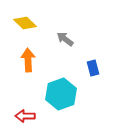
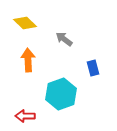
gray arrow: moved 1 px left
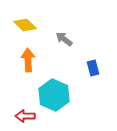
yellow diamond: moved 2 px down
cyan hexagon: moved 7 px left, 1 px down; rotated 16 degrees counterclockwise
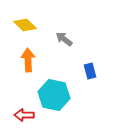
blue rectangle: moved 3 px left, 3 px down
cyan hexagon: rotated 12 degrees counterclockwise
red arrow: moved 1 px left, 1 px up
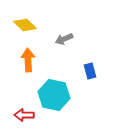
gray arrow: rotated 60 degrees counterclockwise
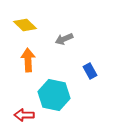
blue rectangle: rotated 14 degrees counterclockwise
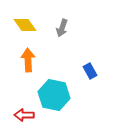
yellow diamond: rotated 10 degrees clockwise
gray arrow: moved 2 px left, 11 px up; rotated 48 degrees counterclockwise
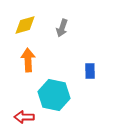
yellow diamond: rotated 70 degrees counterclockwise
blue rectangle: rotated 28 degrees clockwise
red arrow: moved 2 px down
